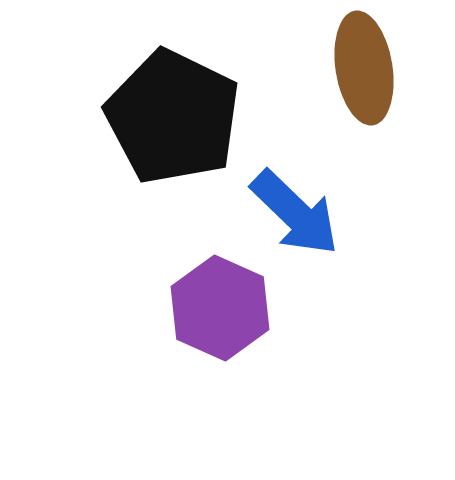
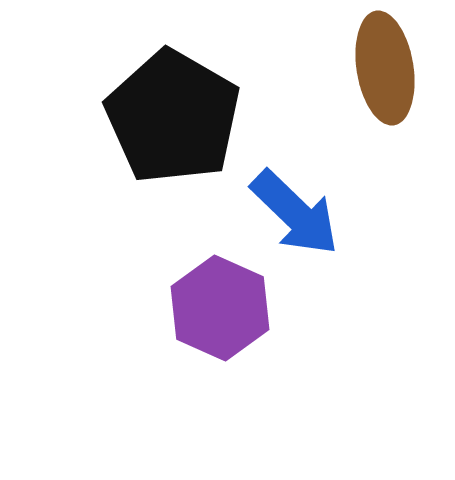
brown ellipse: moved 21 px right
black pentagon: rotated 4 degrees clockwise
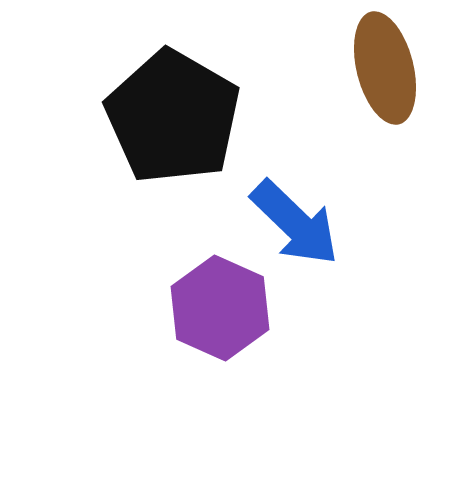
brown ellipse: rotated 5 degrees counterclockwise
blue arrow: moved 10 px down
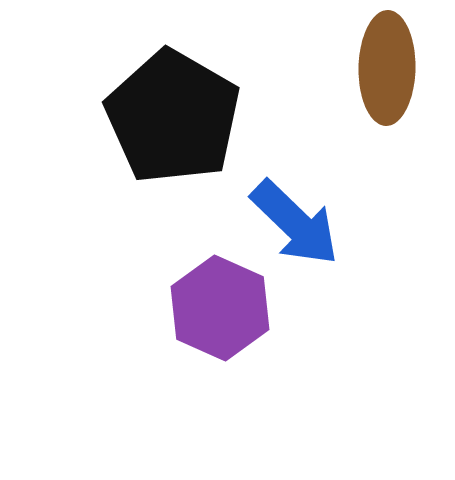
brown ellipse: moved 2 px right; rotated 15 degrees clockwise
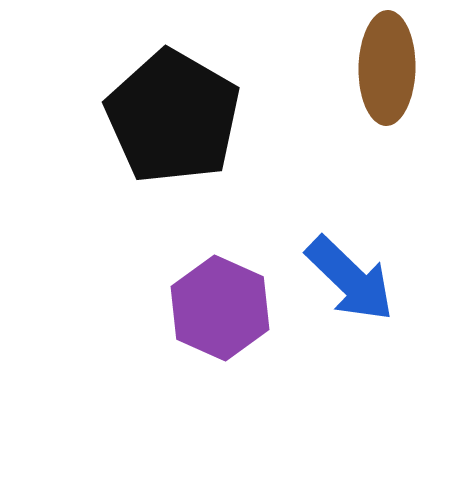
blue arrow: moved 55 px right, 56 px down
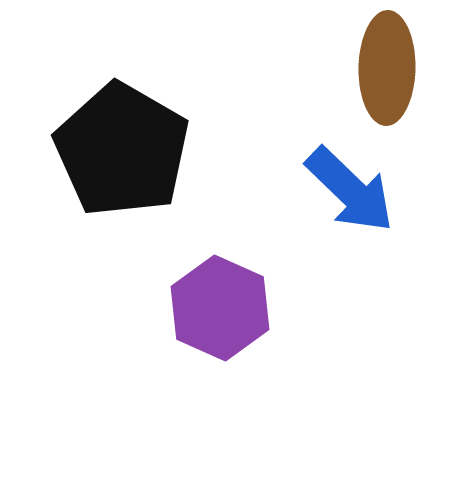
black pentagon: moved 51 px left, 33 px down
blue arrow: moved 89 px up
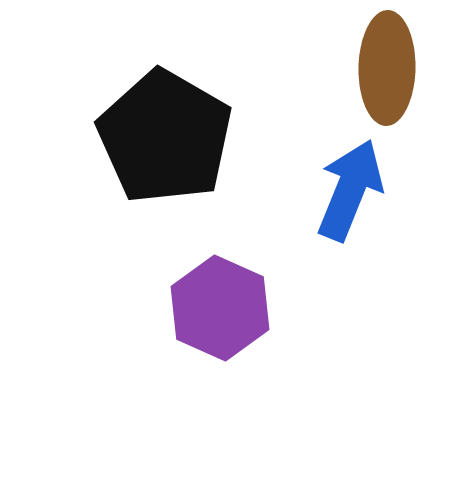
black pentagon: moved 43 px right, 13 px up
blue arrow: rotated 112 degrees counterclockwise
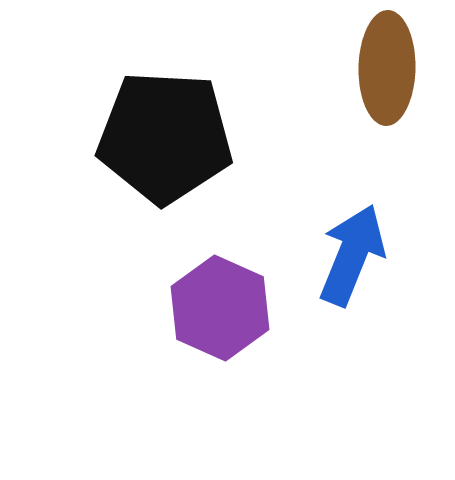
black pentagon: rotated 27 degrees counterclockwise
blue arrow: moved 2 px right, 65 px down
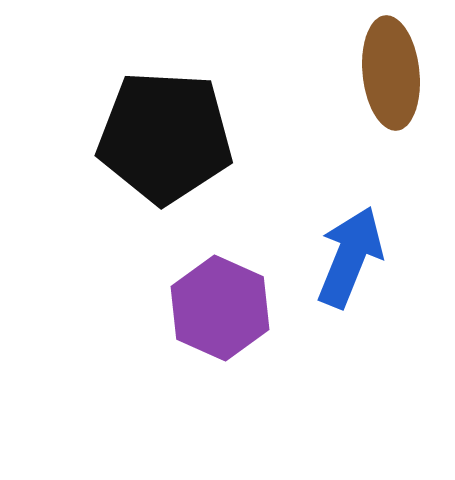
brown ellipse: moved 4 px right, 5 px down; rotated 7 degrees counterclockwise
blue arrow: moved 2 px left, 2 px down
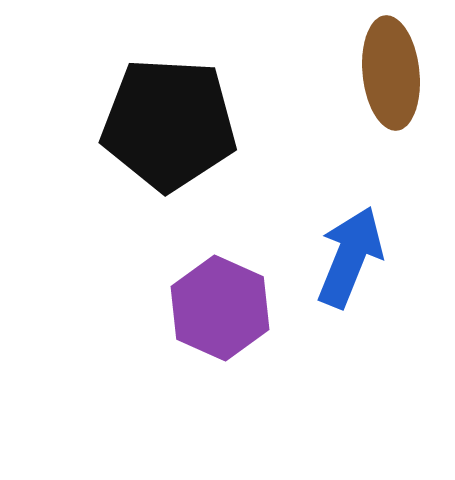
black pentagon: moved 4 px right, 13 px up
